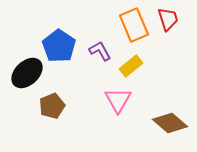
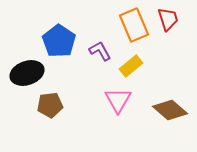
blue pentagon: moved 5 px up
black ellipse: rotated 24 degrees clockwise
brown pentagon: moved 2 px left, 1 px up; rotated 15 degrees clockwise
brown diamond: moved 13 px up
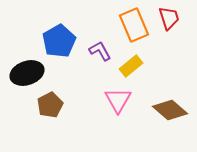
red trapezoid: moved 1 px right, 1 px up
blue pentagon: rotated 8 degrees clockwise
brown pentagon: rotated 20 degrees counterclockwise
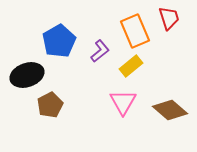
orange rectangle: moved 1 px right, 6 px down
purple L-shape: rotated 80 degrees clockwise
black ellipse: moved 2 px down
pink triangle: moved 5 px right, 2 px down
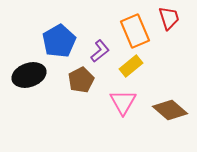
black ellipse: moved 2 px right
brown pentagon: moved 31 px right, 25 px up
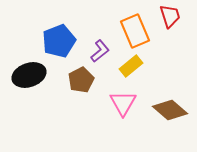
red trapezoid: moved 1 px right, 2 px up
blue pentagon: rotated 8 degrees clockwise
pink triangle: moved 1 px down
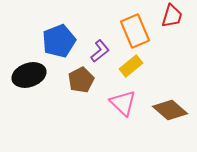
red trapezoid: moved 2 px right; rotated 35 degrees clockwise
pink triangle: rotated 16 degrees counterclockwise
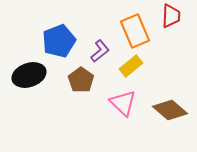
red trapezoid: moved 1 px left; rotated 15 degrees counterclockwise
brown pentagon: rotated 10 degrees counterclockwise
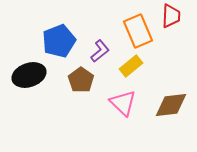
orange rectangle: moved 3 px right
brown diamond: moved 1 px right, 5 px up; rotated 48 degrees counterclockwise
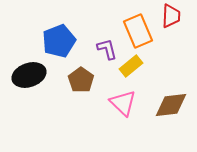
purple L-shape: moved 7 px right, 2 px up; rotated 65 degrees counterclockwise
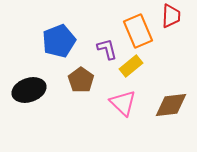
black ellipse: moved 15 px down
